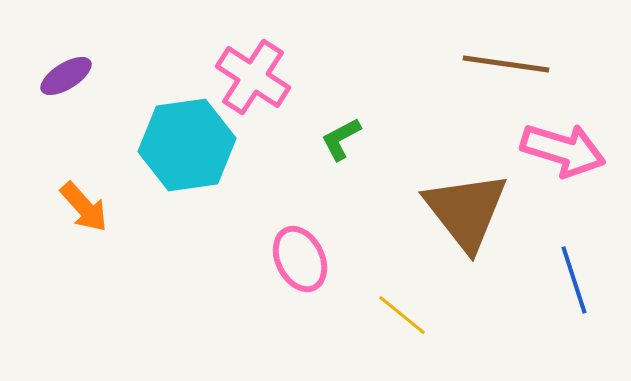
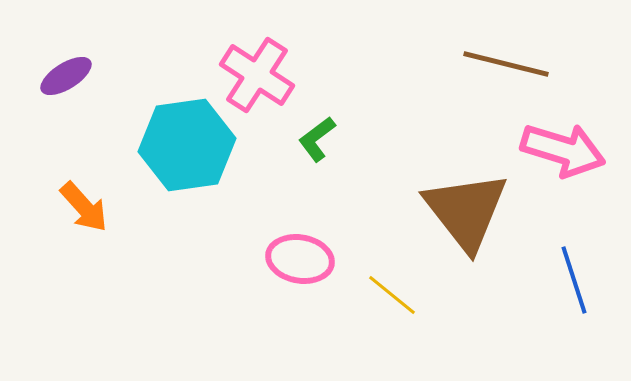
brown line: rotated 6 degrees clockwise
pink cross: moved 4 px right, 2 px up
green L-shape: moved 24 px left; rotated 9 degrees counterclockwise
pink ellipse: rotated 54 degrees counterclockwise
yellow line: moved 10 px left, 20 px up
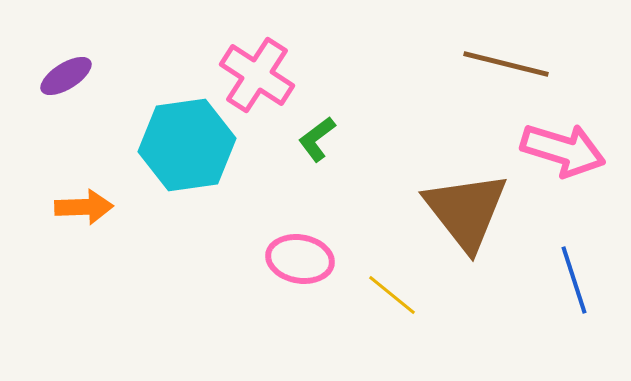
orange arrow: rotated 50 degrees counterclockwise
